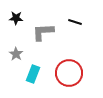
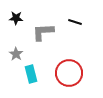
cyan rectangle: moved 2 px left; rotated 36 degrees counterclockwise
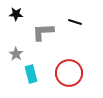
black star: moved 4 px up
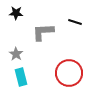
black star: moved 1 px up
cyan rectangle: moved 10 px left, 3 px down
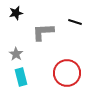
black star: rotated 16 degrees counterclockwise
red circle: moved 2 px left
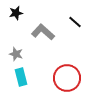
black line: rotated 24 degrees clockwise
gray L-shape: rotated 45 degrees clockwise
gray star: rotated 16 degrees counterclockwise
red circle: moved 5 px down
